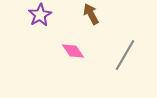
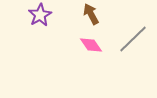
pink diamond: moved 18 px right, 6 px up
gray line: moved 8 px right, 16 px up; rotated 16 degrees clockwise
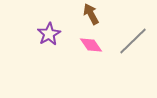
purple star: moved 9 px right, 19 px down
gray line: moved 2 px down
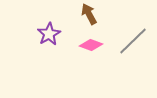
brown arrow: moved 2 px left
pink diamond: rotated 35 degrees counterclockwise
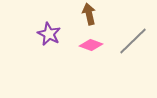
brown arrow: rotated 15 degrees clockwise
purple star: rotated 15 degrees counterclockwise
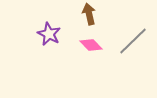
pink diamond: rotated 25 degrees clockwise
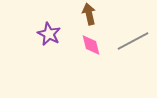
gray line: rotated 16 degrees clockwise
pink diamond: rotated 30 degrees clockwise
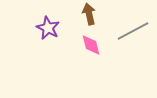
purple star: moved 1 px left, 6 px up
gray line: moved 10 px up
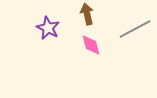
brown arrow: moved 2 px left
gray line: moved 2 px right, 2 px up
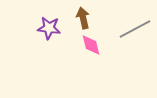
brown arrow: moved 4 px left, 4 px down
purple star: moved 1 px right; rotated 20 degrees counterclockwise
